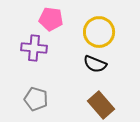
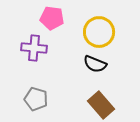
pink pentagon: moved 1 px right, 1 px up
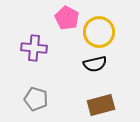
pink pentagon: moved 15 px right; rotated 20 degrees clockwise
black semicircle: rotated 35 degrees counterclockwise
brown rectangle: rotated 64 degrees counterclockwise
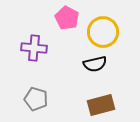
yellow circle: moved 4 px right
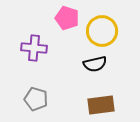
pink pentagon: rotated 10 degrees counterclockwise
yellow circle: moved 1 px left, 1 px up
brown rectangle: rotated 8 degrees clockwise
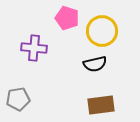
gray pentagon: moved 18 px left; rotated 25 degrees counterclockwise
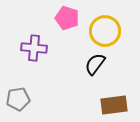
yellow circle: moved 3 px right
black semicircle: rotated 140 degrees clockwise
brown rectangle: moved 13 px right
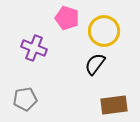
yellow circle: moved 1 px left
purple cross: rotated 15 degrees clockwise
gray pentagon: moved 7 px right
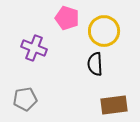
black semicircle: rotated 40 degrees counterclockwise
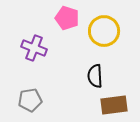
black semicircle: moved 12 px down
gray pentagon: moved 5 px right, 1 px down
